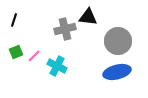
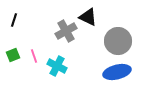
black triangle: rotated 18 degrees clockwise
gray cross: moved 1 px right, 2 px down; rotated 15 degrees counterclockwise
green square: moved 3 px left, 3 px down
pink line: rotated 64 degrees counterclockwise
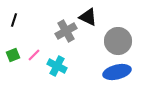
pink line: moved 1 px up; rotated 64 degrees clockwise
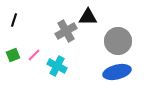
black triangle: rotated 24 degrees counterclockwise
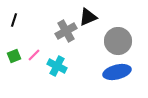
black triangle: rotated 24 degrees counterclockwise
green square: moved 1 px right, 1 px down
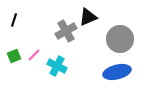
gray circle: moved 2 px right, 2 px up
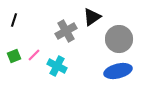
black triangle: moved 4 px right; rotated 12 degrees counterclockwise
gray circle: moved 1 px left
blue ellipse: moved 1 px right, 1 px up
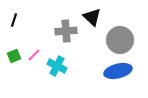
black triangle: rotated 42 degrees counterclockwise
gray cross: rotated 25 degrees clockwise
gray circle: moved 1 px right, 1 px down
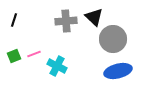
black triangle: moved 2 px right
gray cross: moved 10 px up
gray circle: moved 7 px left, 1 px up
pink line: moved 1 px up; rotated 24 degrees clockwise
